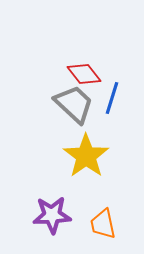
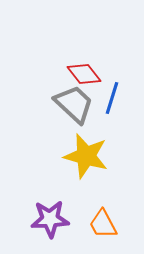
yellow star: rotated 21 degrees counterclockwise
purple star: moved 2 px left, 4 px down
orange trapezoid: rotated 16 degrees counterclockwise
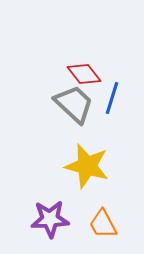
yellow star: moved 1 px right, 10 px down
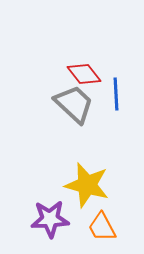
blue line: moved 4 px right, 4 px up; rotated 20 degrees counterclockwise
yellow star: moved 19 px down
orange trapezoid: moved 1 px left, 3 px down
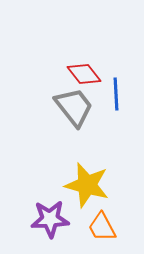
gray trapezoid: moved 3 px down; rotated 9 degrees clockwise
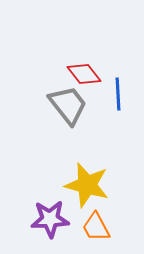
blue line: moved 2 px right
gray trapezoid: moved 6 px left, 2 px up
orange trapezoid: moved 6 px left
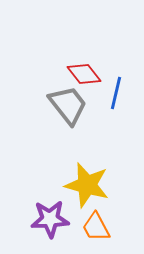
blue line: moved 2 px left, 1 px up; rotated 16 degrees clockwise
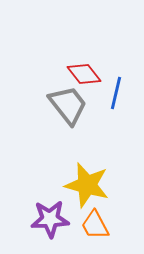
orange trapezoid: moved 1 px left, 2 px up
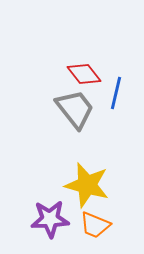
gray trapezoid: moved 7 px right, 4 px down
orange trapezoid: rotated 40 degrees counterclockwise
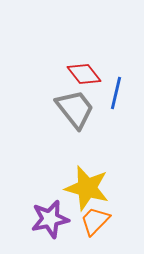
yellow star: moved 3 px down
purple star: rotated 9 degrees counterclockwise
orange trapezoid: moved 4 px up; rotated 112 degrees clockwise
